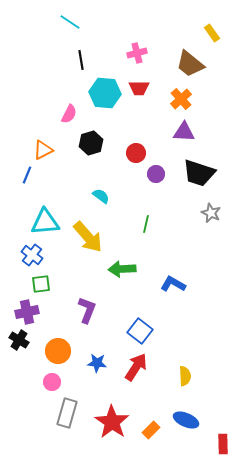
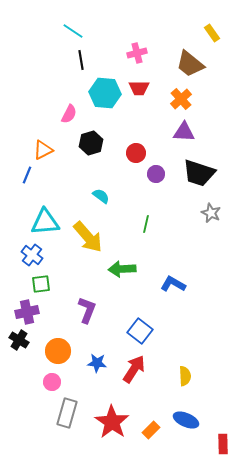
cyan line: moved 3 px right, 9 px down
red arrow: moved 2 px left, 2 px down
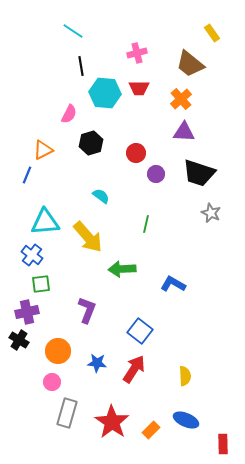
black line: moved 6 px down
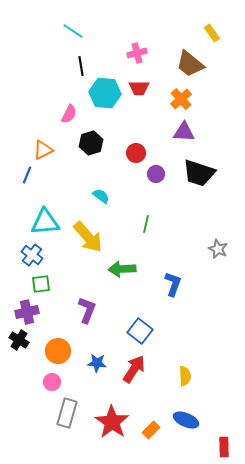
gray star: moved 7 px right, 36 px down
blue L-shape: rotated 80 degrees clockwise
red rectangle: moved 1 px right, 3 px down
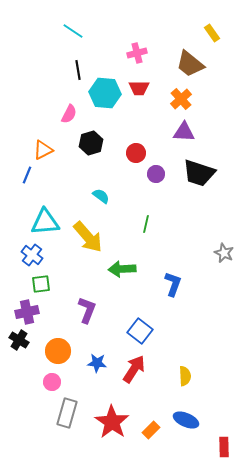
black line: moved 3 px left, 4 px down
gray star: moved 6 px right, 4 px down
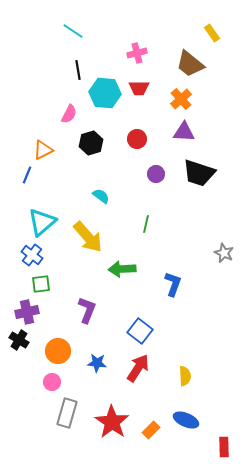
red circle: moved 1 px right, 14 px up
cyan triangle: moved 3 px left; rotated 36 degrees counterclockwise
red arrow: moved 4 px right, 1 px up
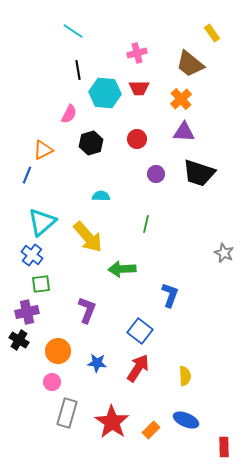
cyan semicircle: rotated 36 degrees counterclockwise
blue L-shape: moved 3 px left, 11 px down
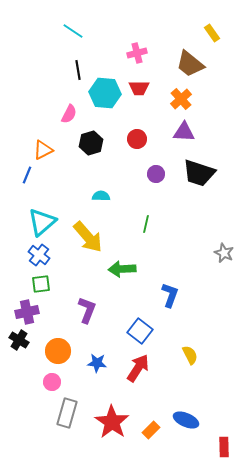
blue cross: moved 7 px right
yellow semicircle: moved 5 px right, 21 px up; rotated 24 degrees counterclockwise
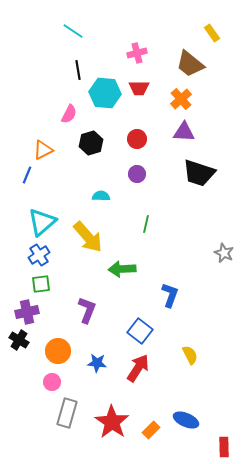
purple circle: moved 19 px left
blue cross: rotated 20 degrees clockwise
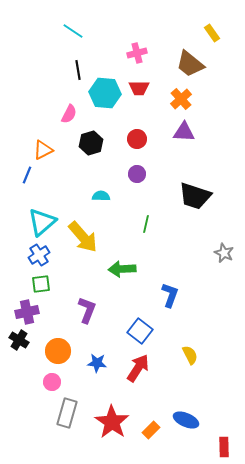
black trapezoid: moved 4 px left, 23 px down
yellow arrow: moved 5 px left
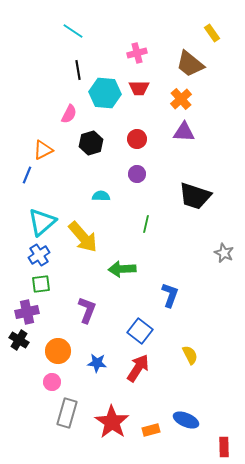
orange rectangle: rotated 30 degrees clockwise
